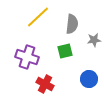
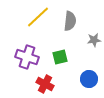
gray semicircle: moved 2 px left, 3 px up
green square: moved 5 px left, 6 px down
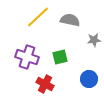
gray semicircle: moved 1 px up; rotated 84 degrees counterclockwise
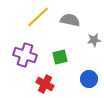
purple cross: moved 2 px left, 2 px up
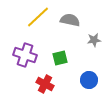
green square: moved 1 px down
blue circle: moved 1 px down
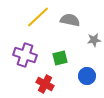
blue circle: moved 2 px left, 4 px up
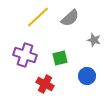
gray semicircle: moved 2 px up; rotated 126 degrees clockwise
gray star: rotated 24 degrees clockwise
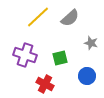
gray star: moved 3 px left, 3 px down
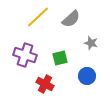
gray semicircle: moved 1 px right, 1 px down
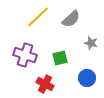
blue circle: moved 2 px down
